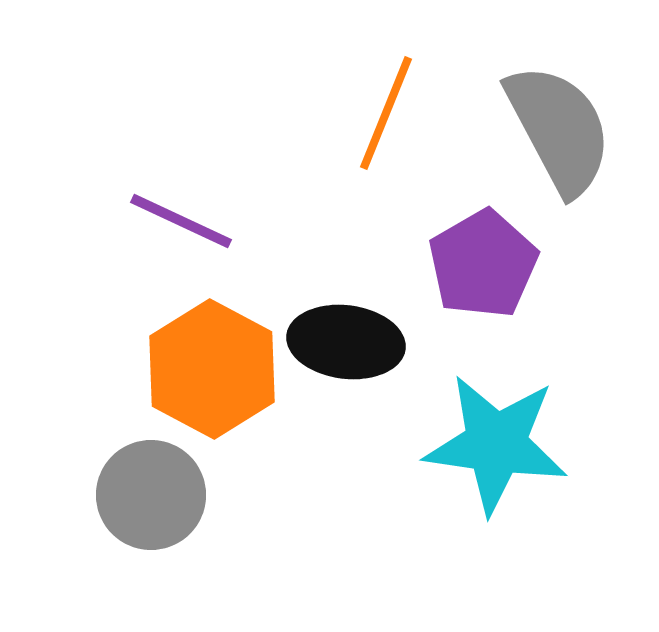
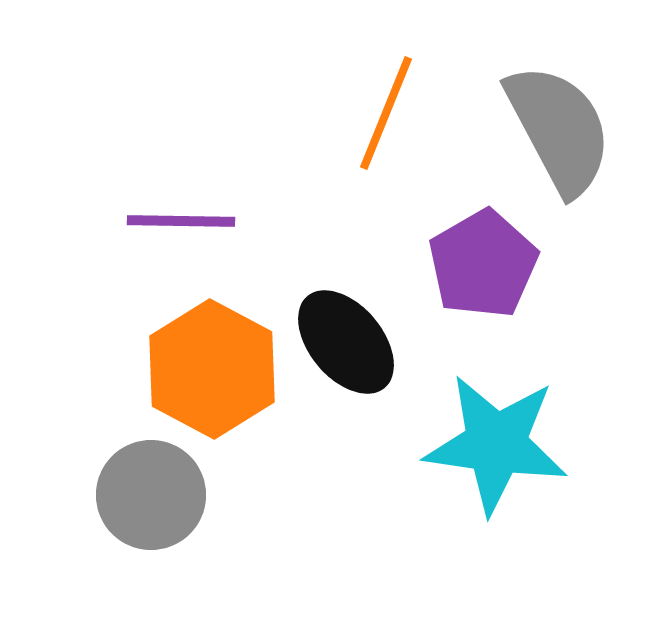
purple line: rotated 24 degrees counterclockwise
black ellipse: rotated 43 degrees clockwise
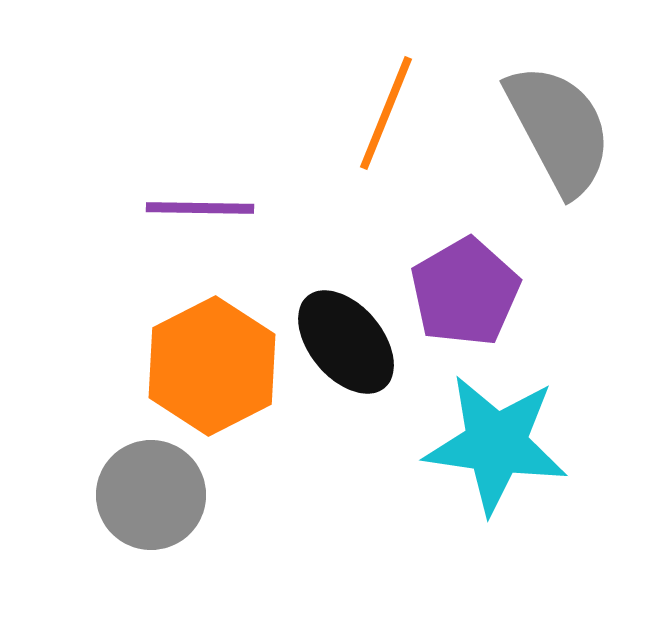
purple line: moved 19 px right, 13 px up
purple pentagon: moved 18 px left, 28 px down
orange hexagon: moved 3 px up; rotated 5 degrees clockwise
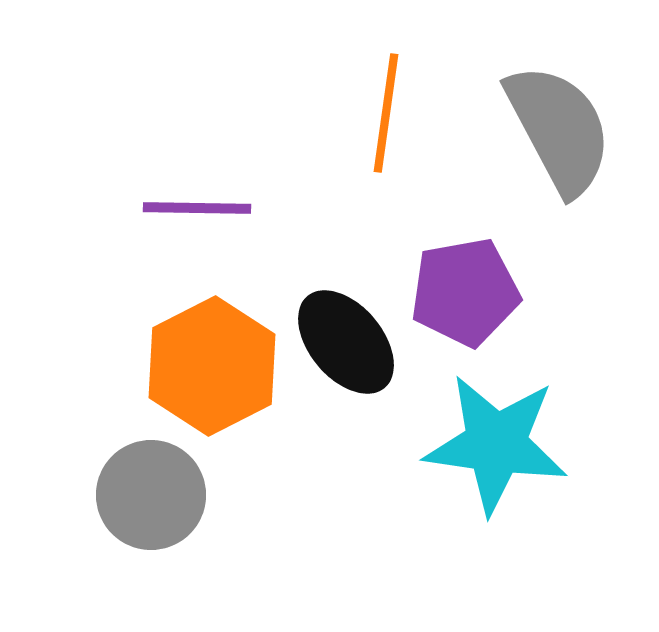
orange line: rotated 14 degrees counterclockwise
purple line: moved 3 px left
purple pentagon: rotated 20 degrees clockwise
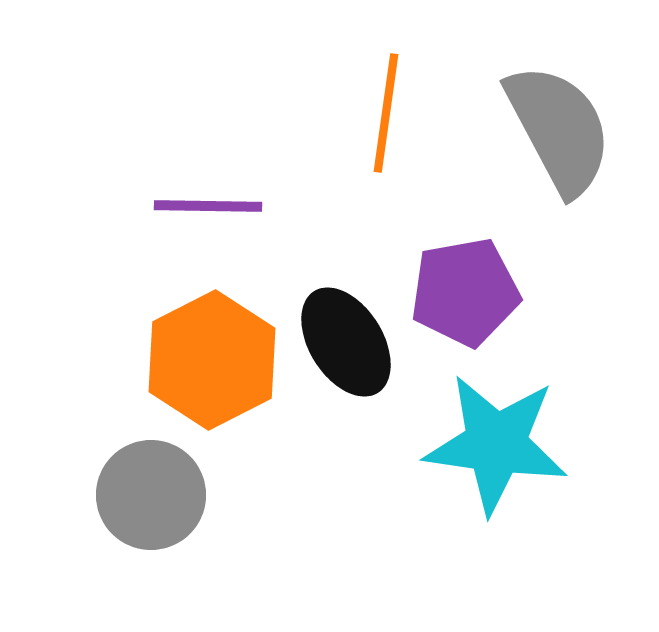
purple line: moved 11 px right, 2 px up
black ellipse: rotated 8 degrees clockwise
orange hexagon: moved 6 px up
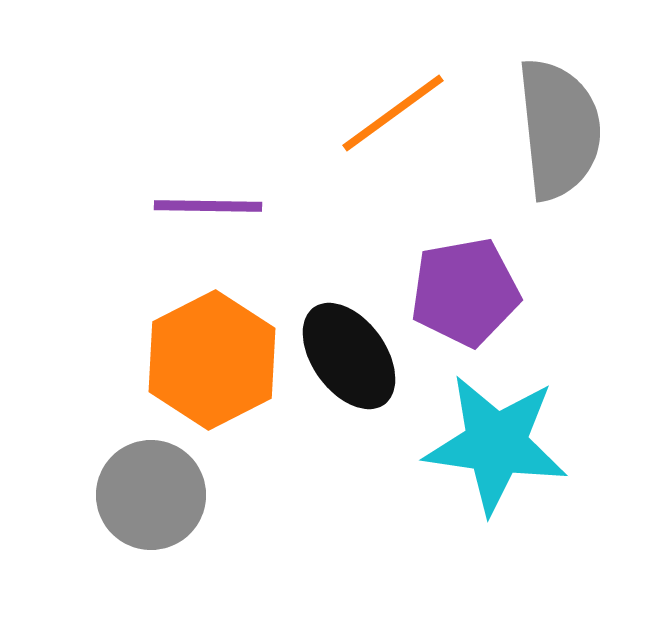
orange line: moved 7 px right; rotated 46 degrees clockwise
gray semicircle: rotated 22 degrees clockwise
black ellipse: moved 3 px right, 14 px down; rotated 4 degrees counterclockwise
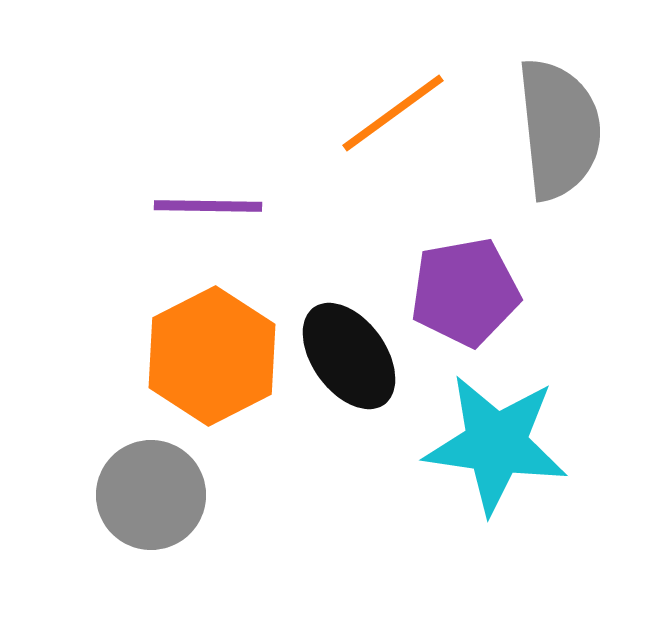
orange hexagon: moved 4 px up
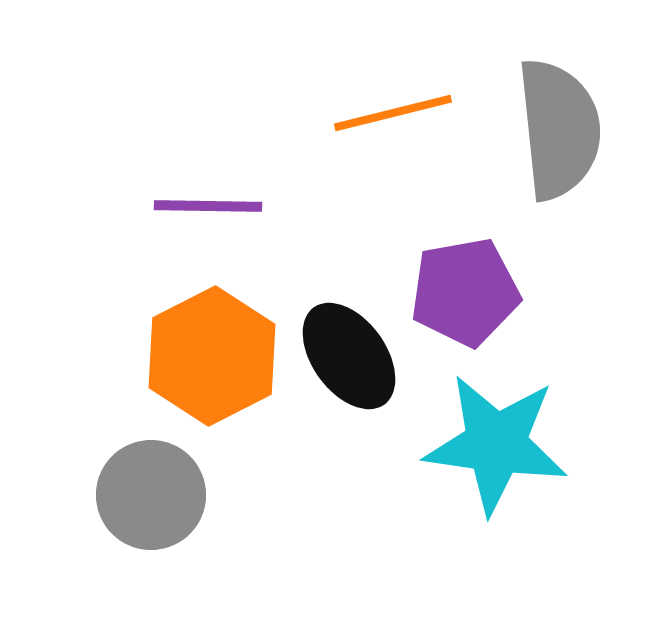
orange line: rotated 22 degrees clockwise
